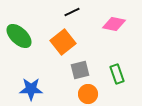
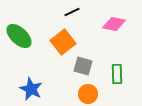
gray square: moved 3 px right, 4 px up; rotated 30 degrees clockwise
green rectangle: rotated 18 degrees clockwise
blue star: rotated 25 degrees clockwise
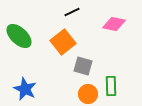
green rectangle: moved 6 px left, 12 px down
blue star: moved 6 px left
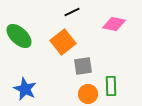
gray square: rotated 24 degrees counterclockwise
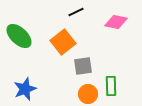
black line: moved 4 px right
pink diamond: moved 2 px right, 2 px up
blue star: rotated 25 degrees clockwise
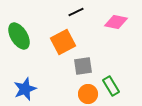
green ellipse: rotated 16 degrees clockwise
orange square: rotated 10 degrees clockwise
green rectangle: rotated 30 degrees counterclockwise
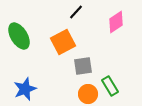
black line: rotated 21 degrees counterclockwise
pink diamond: rotated 45 degrees counterclockwise
green rectangle: moved 1 px left
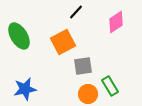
blue star: rotated 10 degrees clockwise
